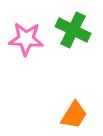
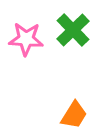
green cross: rotated 20 degrees clockwise
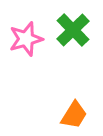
pink star: rotated 20 degrees counterclockwise
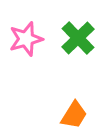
green cross: moved 5 px right, 8 px down
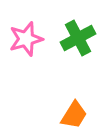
green cross: rotated 16 degrees clockwise
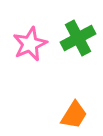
pink star: moved 4 px right, 5 px down; rotated 8 degrees counterclockwise
